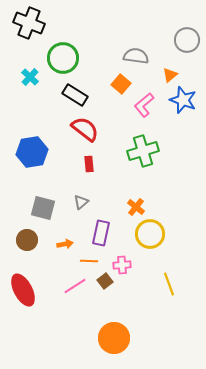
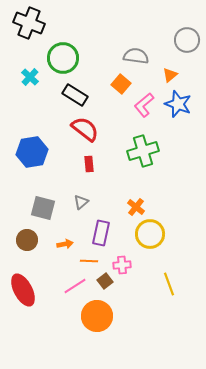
blue star: moved 5 px left, 4 px down
orange circle: moved 17 px left, 22 px up
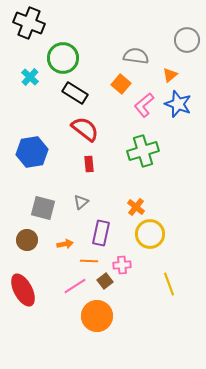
black rectangle: moved 2 px up
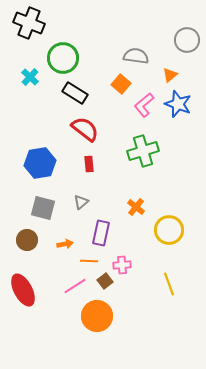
blue hexagon: moved 8 px right, 11 px down
yellow circle: moved 19 px right, 4 px up
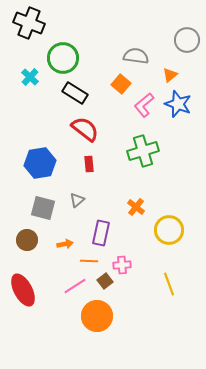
gray triangle: moved 4 px left, 2 px up
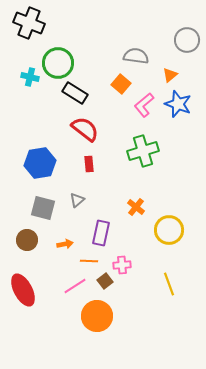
green circle: moved 5 px left, 5 px down
cyan cross: rotated 30 degrees counterclockwise
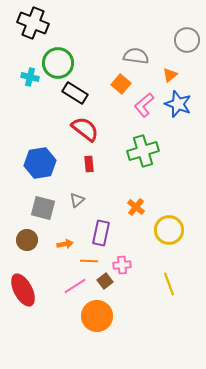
black cross: moved 4 px right
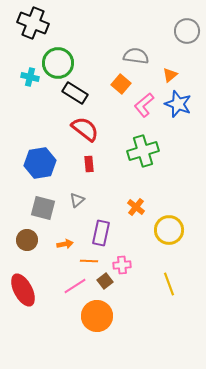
gray circle: moved 9 px up
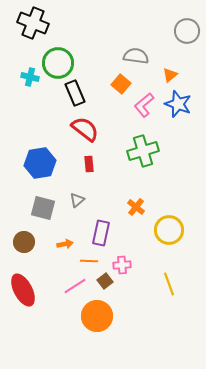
black rectangle: rotated 35 degrees clockwise
brown circle: moved 3 px left, 2 px down
